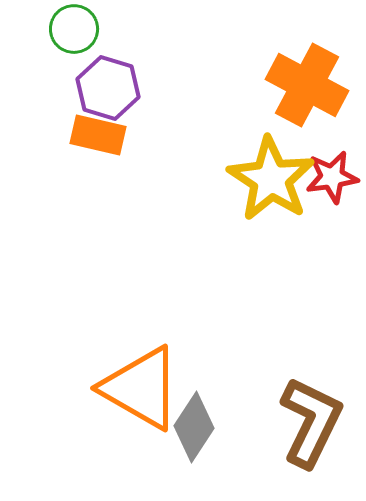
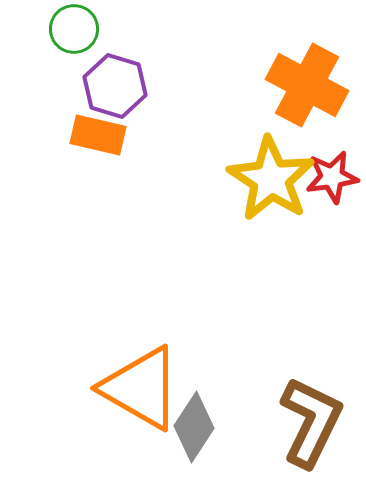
purple hexagon: moved 7 px right, 2 px up
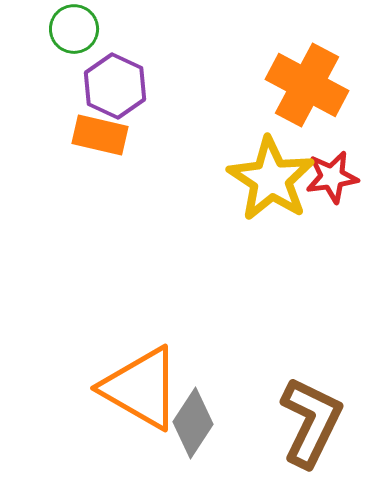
purple hexagon: rotated 8 degrees clockwise
orange rectangle: moved 2 px right
gray diamond: moved 1 px left, 4 px up
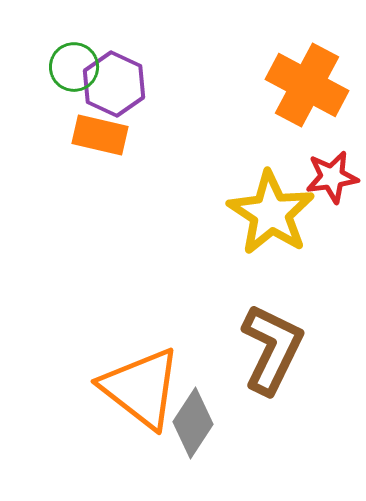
green circle: moved 38 px down
purple hexagon: moved 1 px left, 2 px up
yellow star: moved 34 px down
orange triangle: rotated 8 degrees clockwise
brown L-shape: moved 39 px left, 73 px up
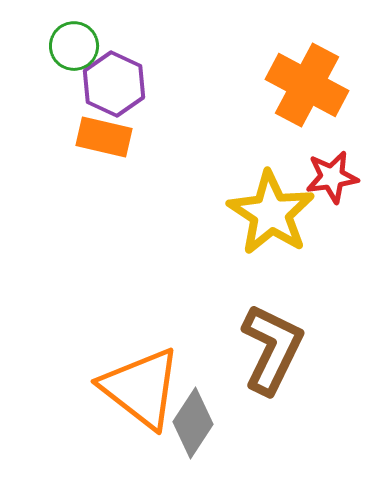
green circle: moved 21 px up
orange rectangle: moved 4 px right, 2 px down
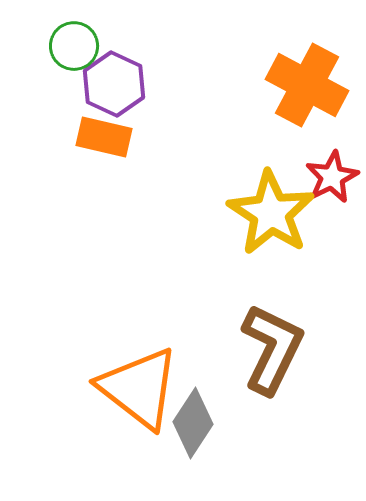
red star: rotated 18 degrees counterclockwise
orange triangle: moved 2 px left
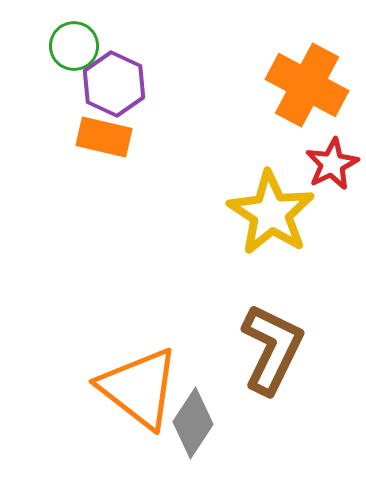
red star: moved 13 px up
